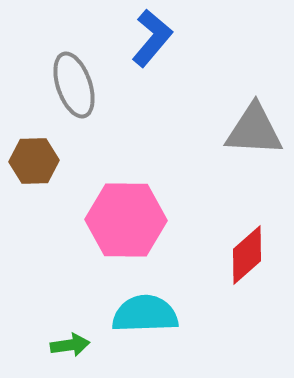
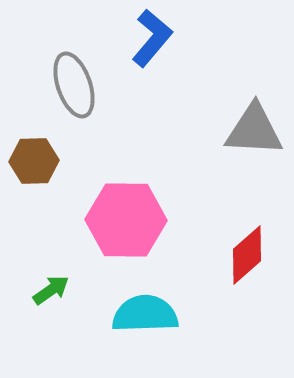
green arrow: moved 19 px left, 55 px up; rotated 27 degrees counterclockwise
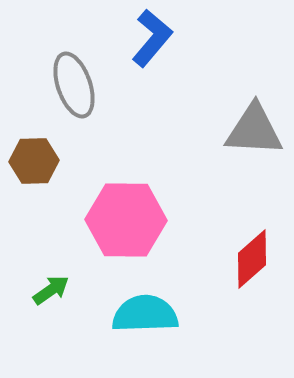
red diamond: moved 5 px right, 4 px down
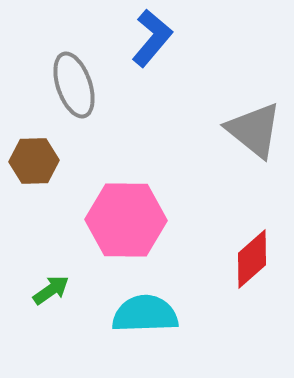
gray triangle: rotated 36 degrees clockwise
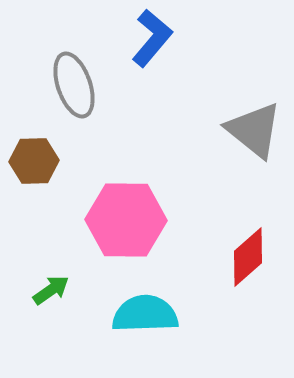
red diamond: moved 4 px left, 2 px up
